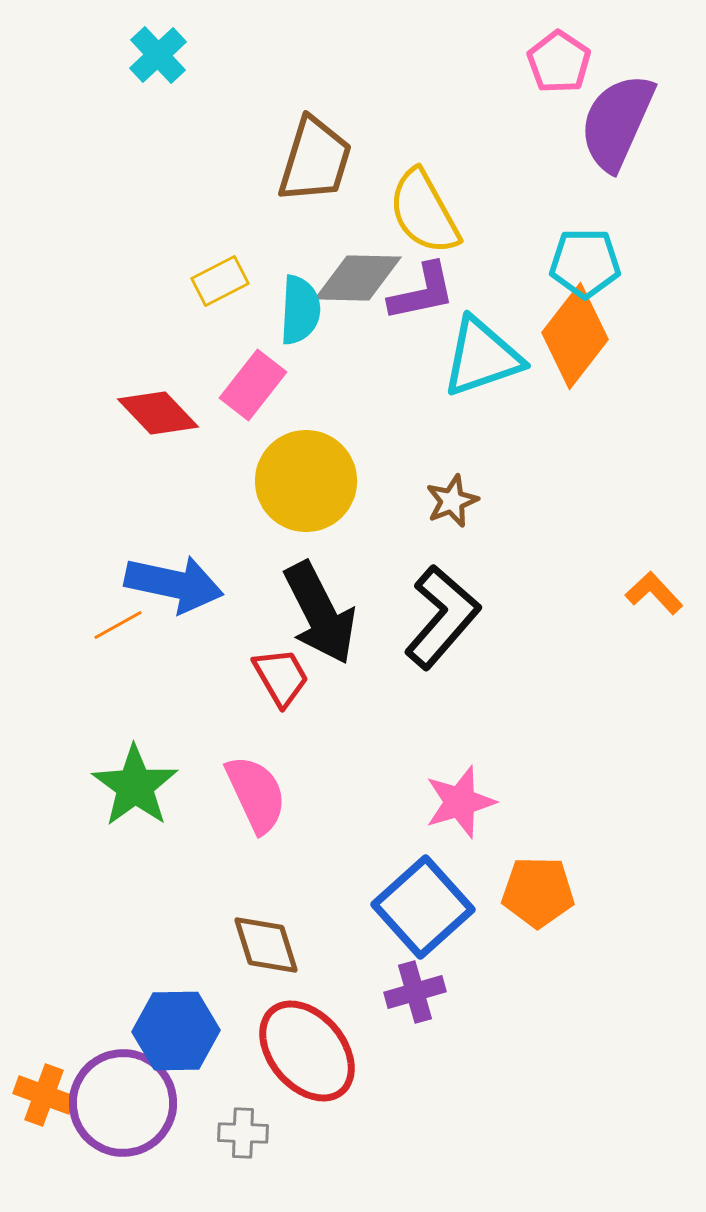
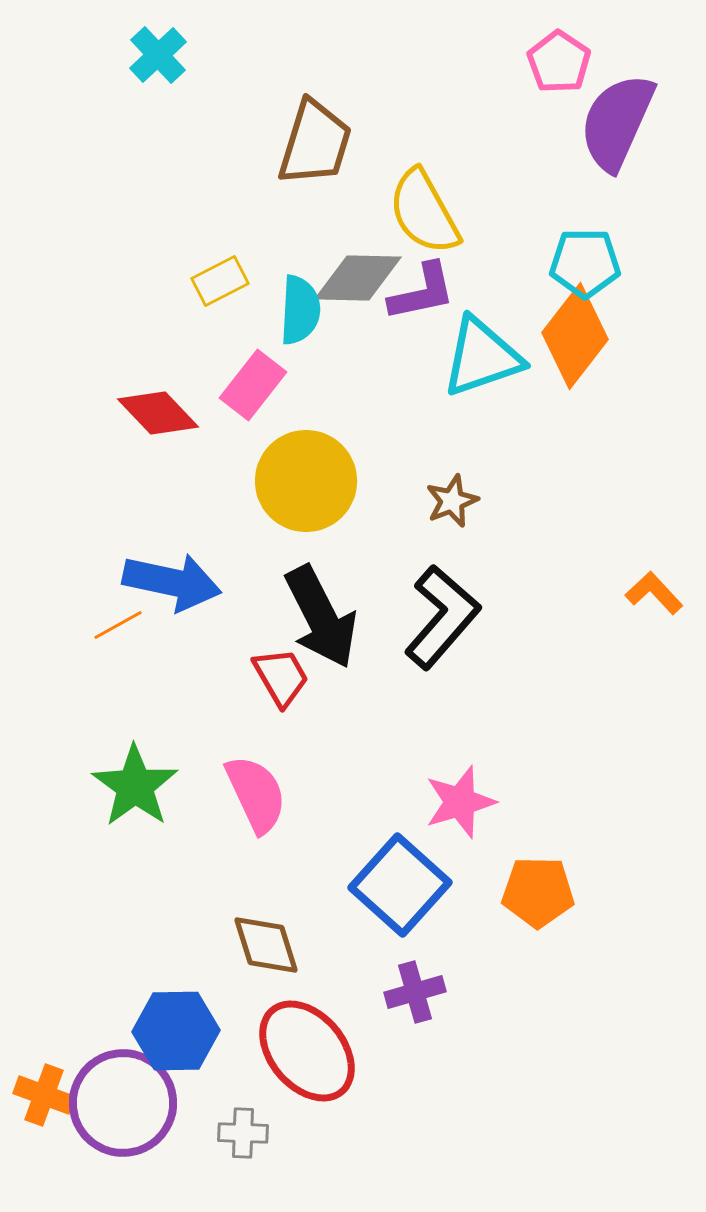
brown trapezoid: moved 17 px up
blue arrow: moved 2 px left, 2 px up
black arrow: moved 1 px right, 4 px down
blue square: moved 23 px left, 22 px up; rotated 6 degrees counterclockwise
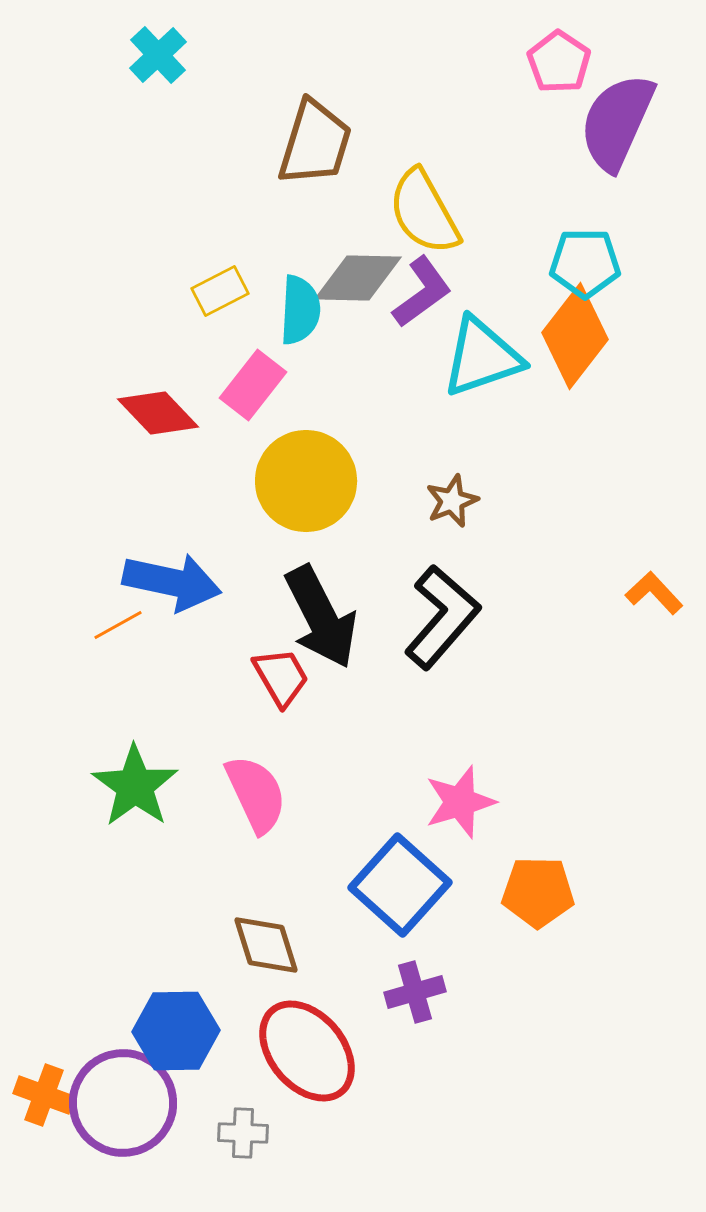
yellow rectangle: moved 10 px down
purple L-shape: rotated 24 degrees counterclockwise
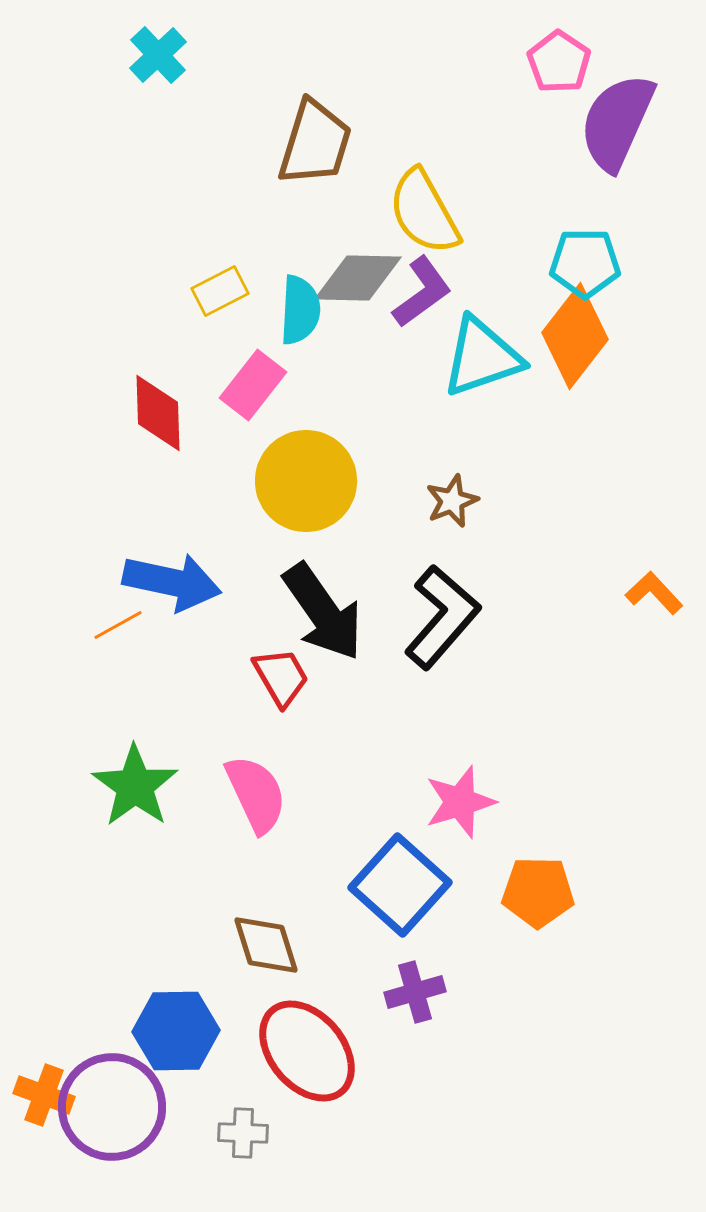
red diamond: rotated 42 degrees clockwise
black arrow: moved 2 px right, 5 px up; rotated 8 degrees counterclockwise
purple circle: moved 11 px left, 4 px down
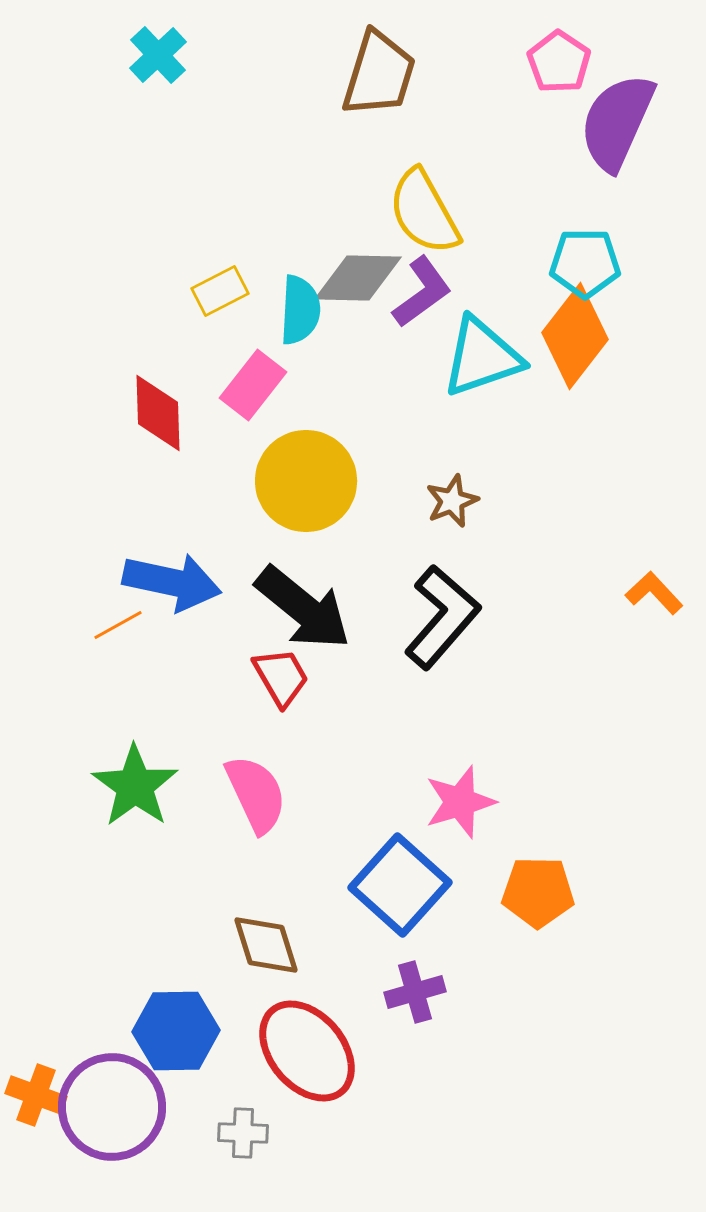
brown trapezoid: moved 64 px right, 69 px up
black arrow: moved 20 px left, 4 px up; rotated 16 degrees counterclockwise
orange cross: moved 8 px left
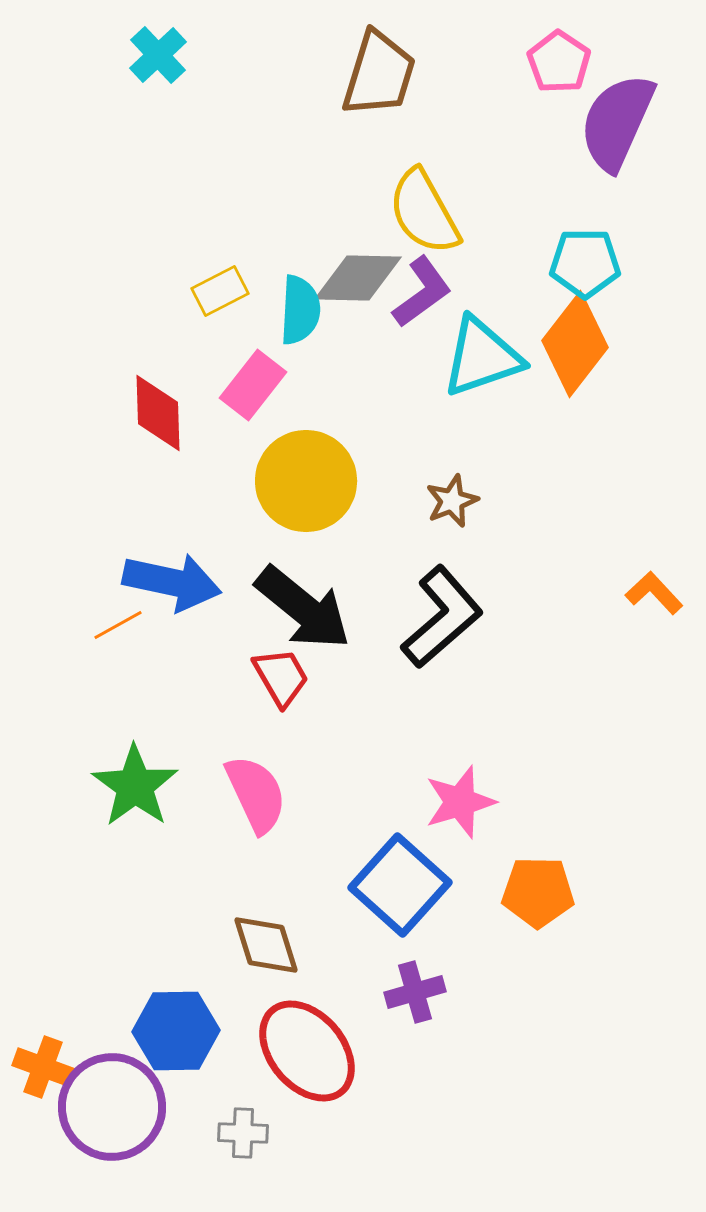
orange diamond: moved 8 px down
black L-shape: rotated 8 degrees clockwise
orange cross: moved 7 px right, 28 px up
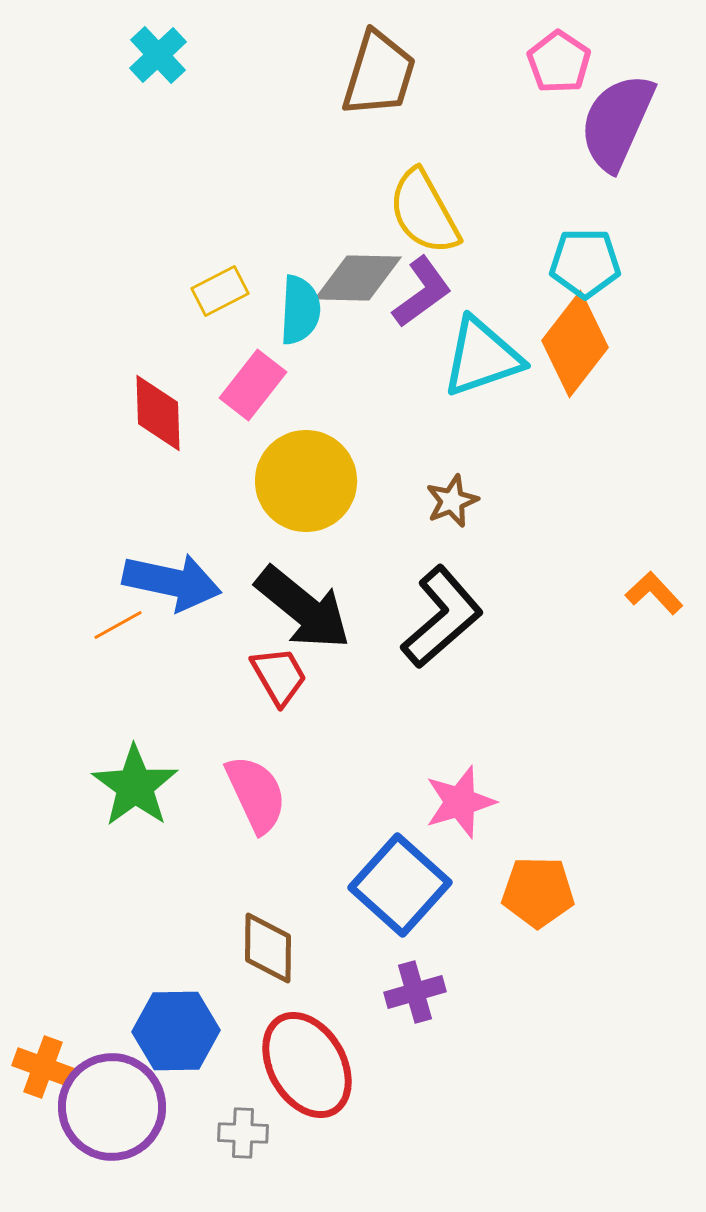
red trapezoid: moved 2 px left, 1 px up
brown diamond: moved 2 px right, 3 px down; rotated 18 degrees clockwise
red ellipse: moved 14 px down; rotated 10 degrees clockwise
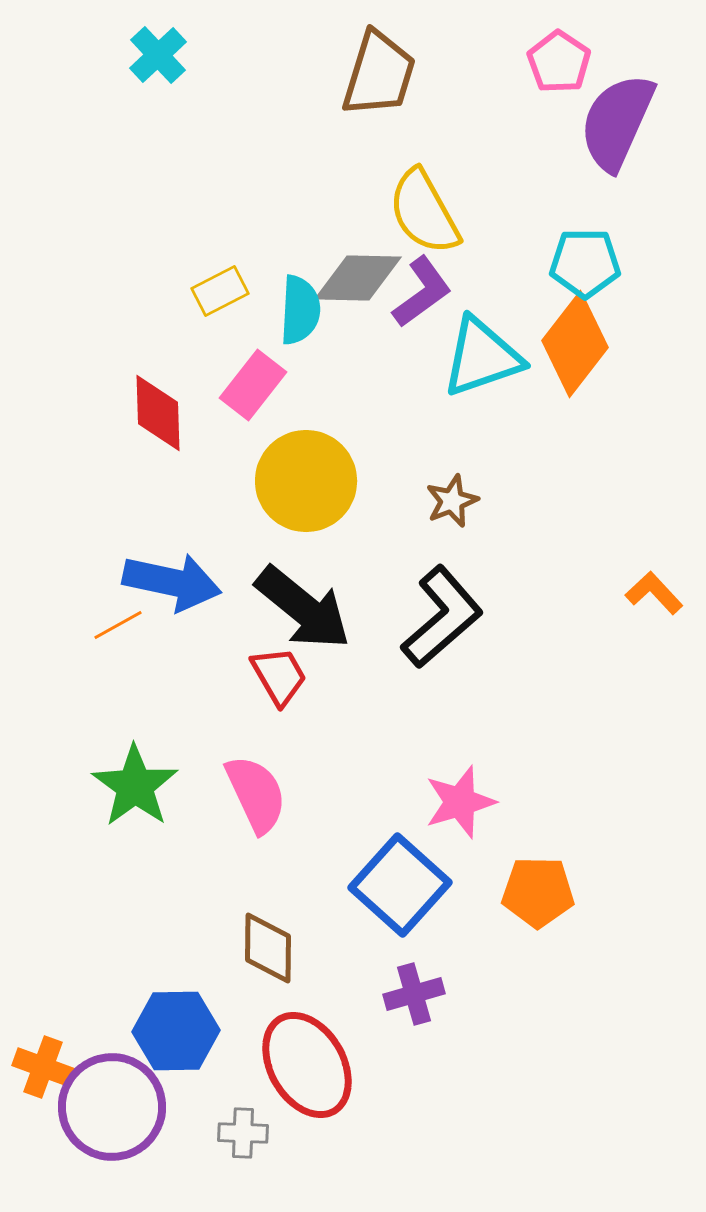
purple cross: moved 1 px left, 2 px down
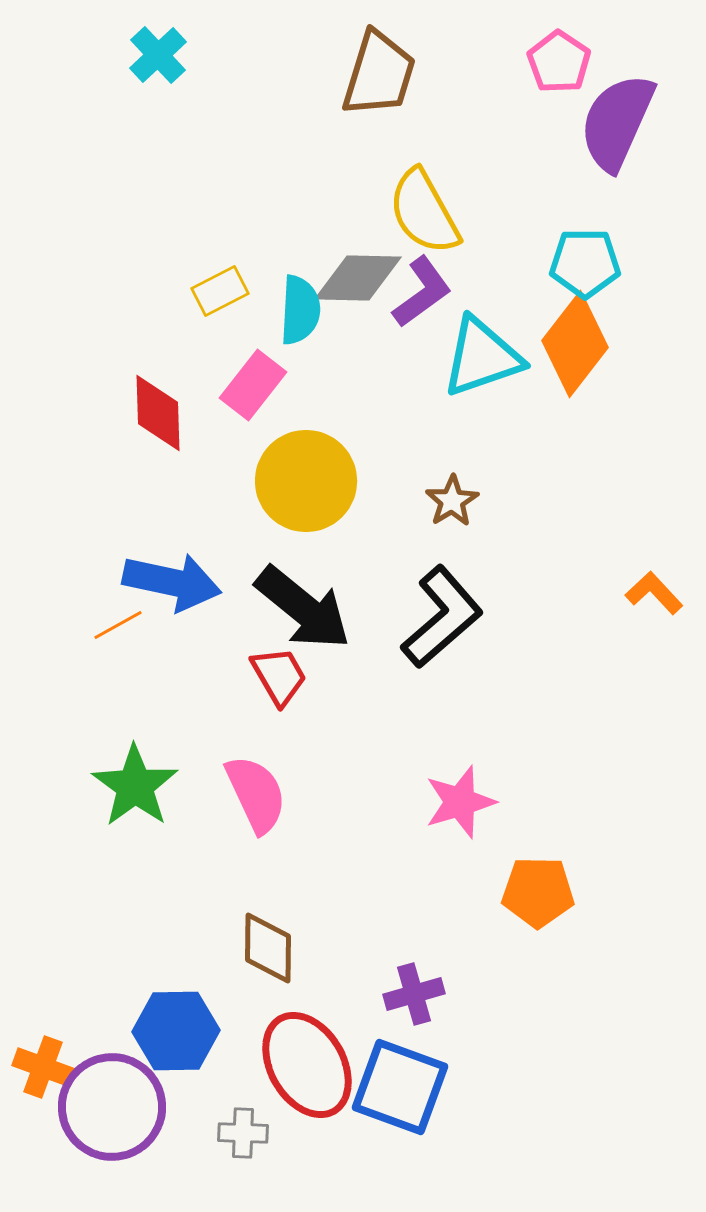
brown star: rotated 10 degrees counterclockwise
blue square: moved 202 px down; rotated 22 degrees counterclockwise
